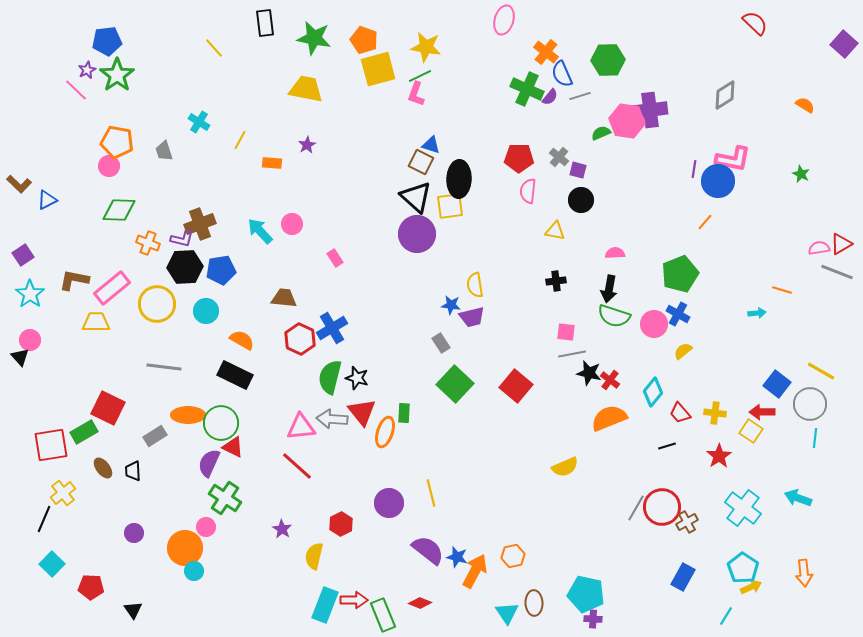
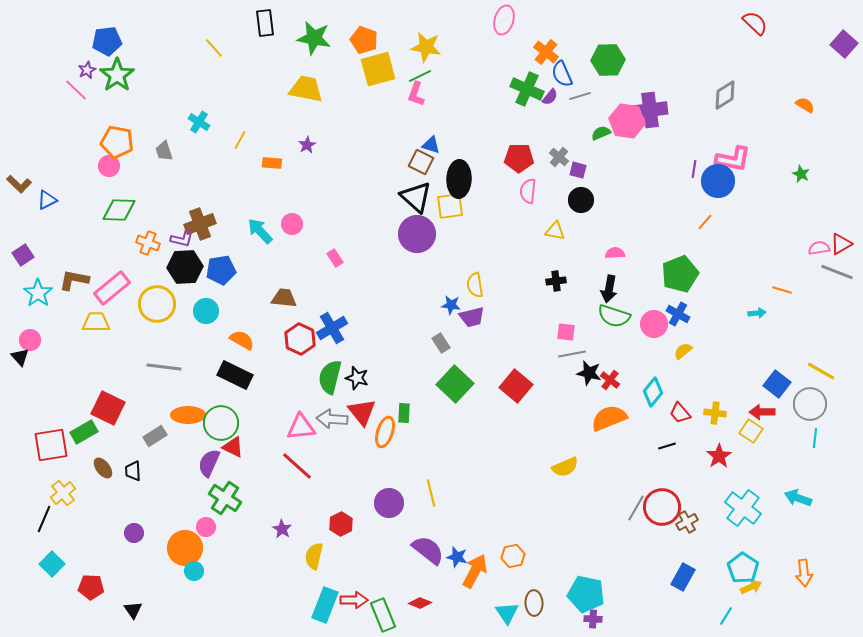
cyan star at (30, 294): moved 8 px right, 1 px up
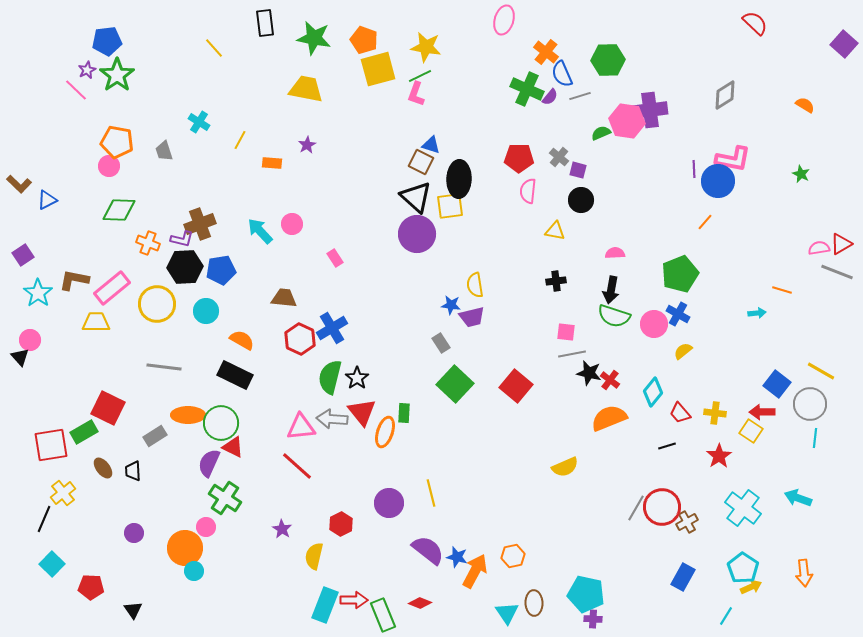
purple line at (694, 169): rotated 12 degrees counterclockwise
black arrow at (609, 289): moved 2 px right, 1 px down
black star at (357, 378): rotated 20 degrees clockwise
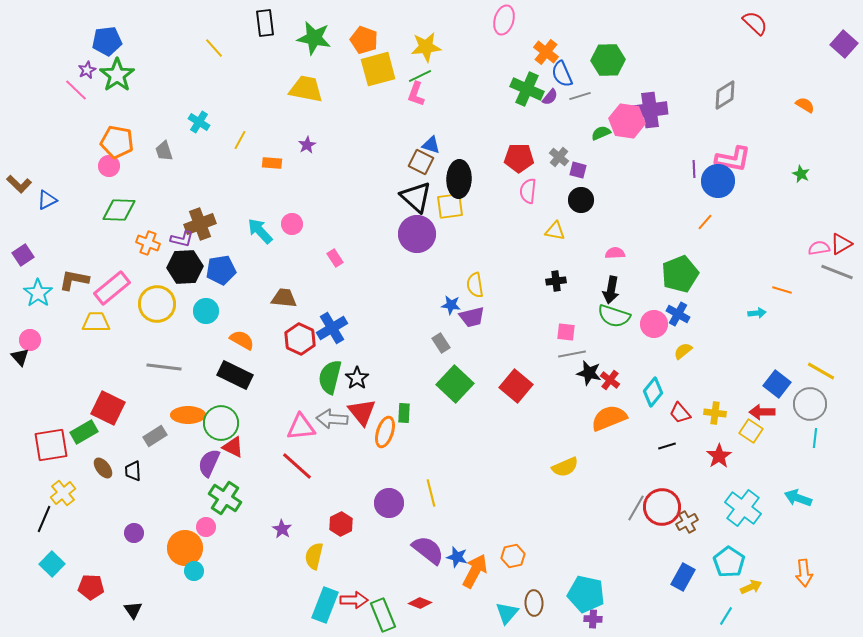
yellow star at (426, 47): rotated 16 degrees counterclockwise
cyan pentagon at (743, 568): moved 14 px left, 6 px up
cyan triangle at (507, 613): rotated 15 degrees clockwise
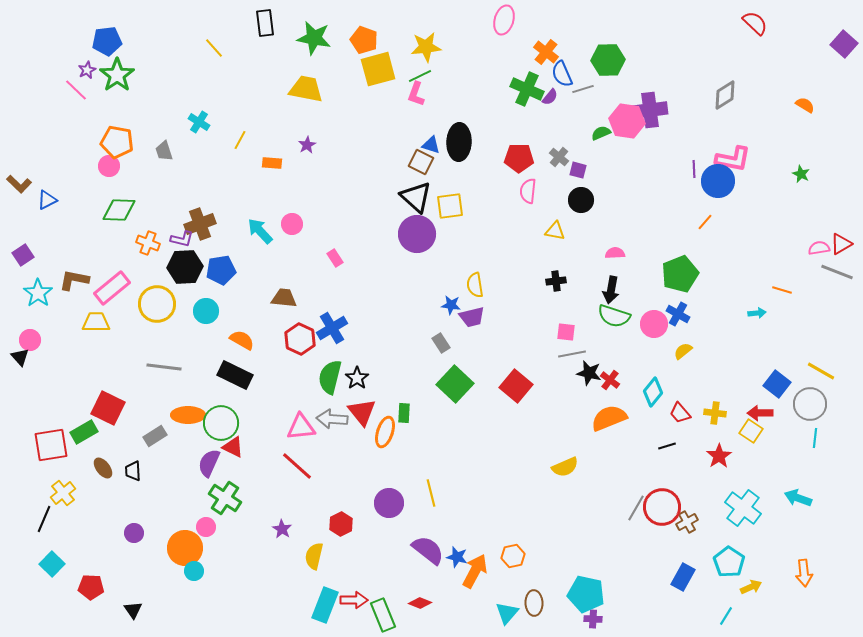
gray line at (580, 96): moved 3 px right, 7 px up
black ellipse at (459, 179): moved 37 px up
red arrow at (762, 412): moved 2 px left, 1 px down
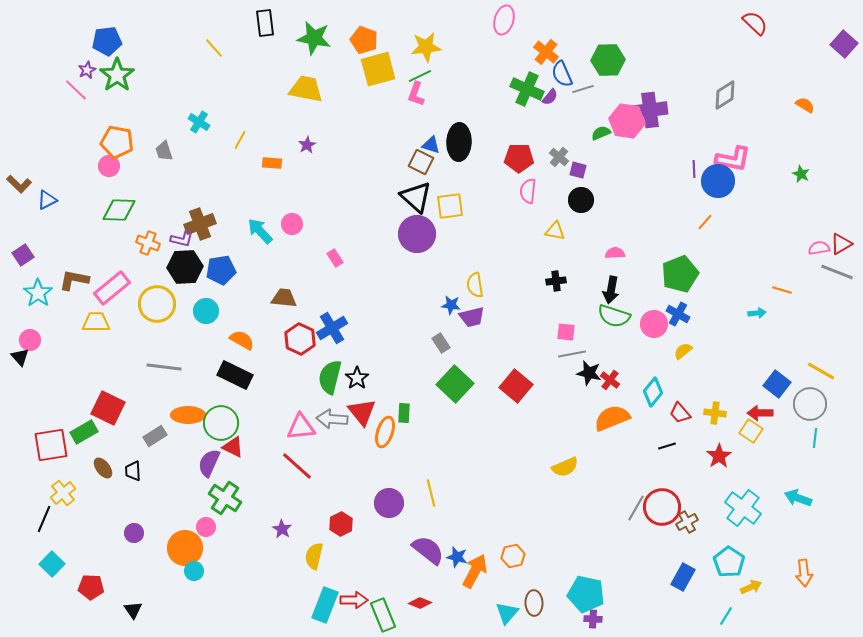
orange semicircle at (609, 418): moved 3 px right
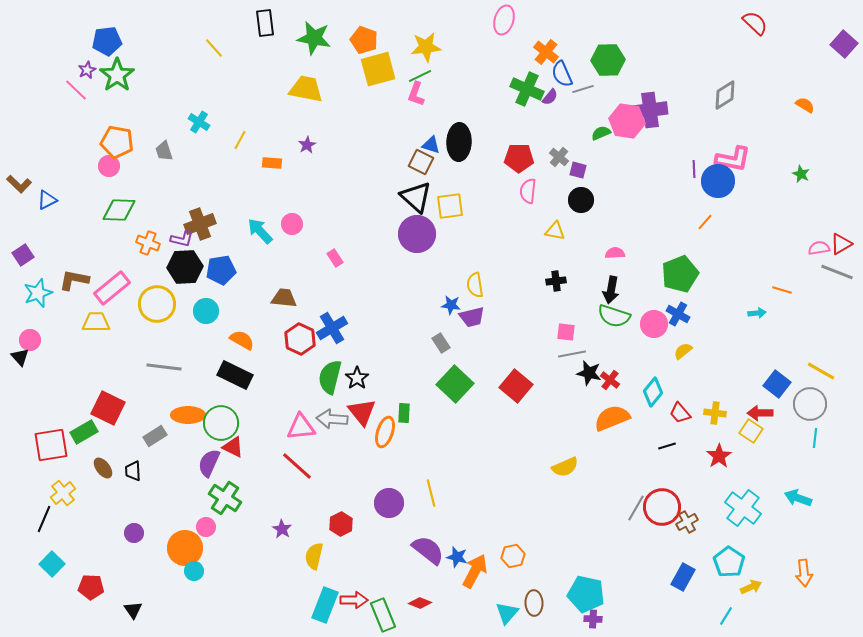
cyan star at (38, 293): rotated 16 degrees clockwise
